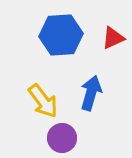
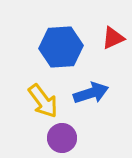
blue hexagon: moved 12 px down
blue arrow: rotated 56 degrees clockwise
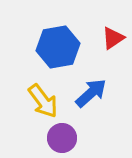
red triangle: rotated 10 degrees counterclockwise
blue hexagon: moved 3 px left; rotated 6 degrees counterclockwise
blue arrow: rotated 24 degrees counterclockwise
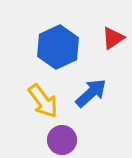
blue hexagon: rotated 15 degrees counterclockwise
purple circle: moved 2 px down
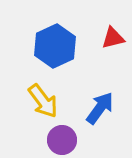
red triangle: rotated 20 degrees clockwise
blue hexagon: moved 3 px left, 1 px up
blue arrow: moved 9 px right, 15 px down; rotated 12 degrees counterclockwise
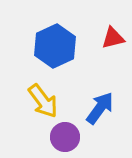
purple circle: moved 3 px right, 3 px up
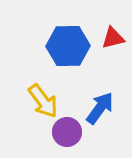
blue hexagon: moved 13 px right; rotated 24 degrees clockwise
purple circle: moved 2 px right, 5 px up
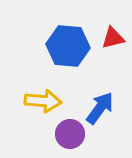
blue hexagon: rotated 6 degrees clockwise
yellow arrow: rotated 48 degrees counterclockwise
purple circle: moved 3 px right, 2 px down
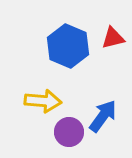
blue hexagon: rotated 18 degrees clockwise
blue arrow: moved 3 px right, 8 px down
purple circle: moved 1 px left, 2 px up
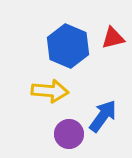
yellow arrow: moved 7 px right, 10 px up
purple circle: moved 2 px down
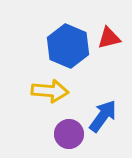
red triangle: moved 4 px left
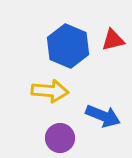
red triangle: moved 4 px right, 2 px down
blue arrow: rotated 76 degrees clockwise
purple circle: moved 9 px left, 4 px down
